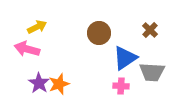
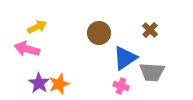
pink cross: rotated 14 degrees clockwise
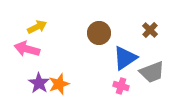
gray trapezoid: rotated 24 degrees counterclockwise
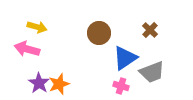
yellow arrow: rotated 42 degrees clockwise
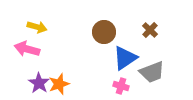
brown circle: moved 5 px right, 1 px up
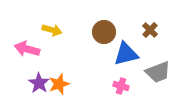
yellow arrow: moved 15 px right, 3 px down
blue triangle: moved 1 px right, 4 px up; rotated 20 degrees clockwise
gray trapezoid: moved 6 px right
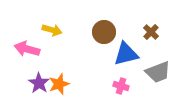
brown cross: moved 1 px right, 2 px down
